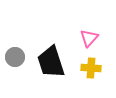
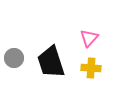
gray circle: moved 1 px left, 1 px down
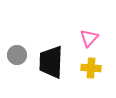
gray circle: moved 3 px right, 3 px up
black trapezoid: rotated 20 degrees clockwise
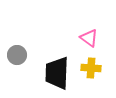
pink triangle: rotated 36 degrees counterclockwise
black trapezoid: moved 6 px right, 11 px down
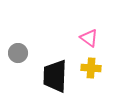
gray circle: moved 1 px right, 2 px up
black trapezoid: moved 2 px left, 3 px down
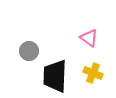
gray circle: moved 11 px right, 2 px up
yellow cross: moved 2 px right, 5 px down; rotated 18 degrees clockwise
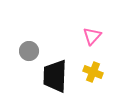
pink triangle: moved 3 px right, 2 px up; rotated 36 degrees clockwise
yellow cross: moved 1 px up
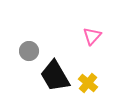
yellow cross: moved 5 px left, 11 px down; rotated 18 degrees clockwise
black trapezoid: rotated 32 degrees counterclockwise
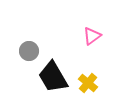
pink triangle: rotated 12 degrees clockwise
black trapezoid: moved 2 px left, 1 px down
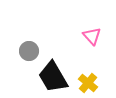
pink triangle: rotated 36 degrees counterclockwise
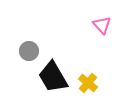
pink triangle: moved 10 px right, 11 px up
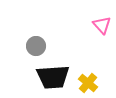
gray circle: moved 7 px right, 5 px up
black trapezoid: rotated 64 degrees counterclockwise
